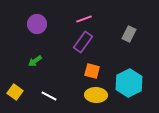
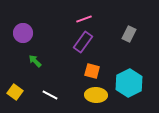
purple circle: moved 14 px left, 9 px down
green arrow: rotated 80 degrees clockwise
white line: moved 1 px right, 1 px up
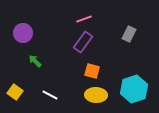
cyan hexagon: moved 5 px right, 6 px down; rotated 8 degrees clockwise
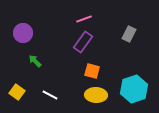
yellow square: moved 2 px right
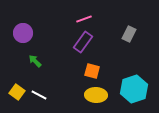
white line: moved 11 px left
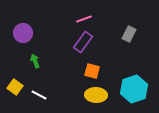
green arrow: rotated 24 degrees clockwise
yellow square: moved 2 px left, 5 px up
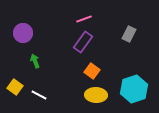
orange square: rotated 21 degrees clockwise
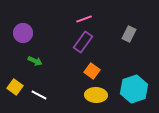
green arrow: rotated 136 degrees clockwise
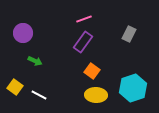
cyan hexagon: moved 1 px left, 1 px up
